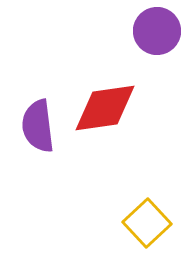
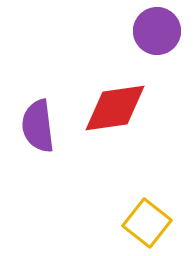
red diamond: moved 10 px right
yellow square: rotated 9 degrees counterclockwise
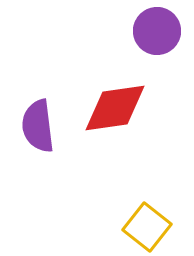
yellow square: moved 4 px down
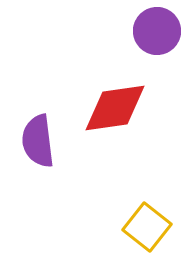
purple semicircle: moved 15 px down
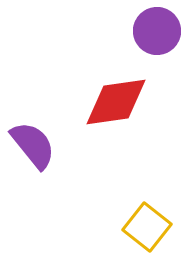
red diamond: moved 1 px right, 6 px up
purple semicircle: moved 5 px left, 4 px down; rotated 148 degrees clockwise
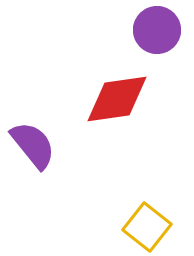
purple circle: moved 1 px up
red diamond: moved 1 px right, 3 px up
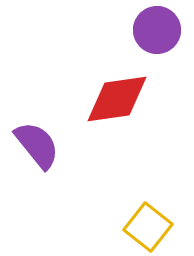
purple semicircle: moved 4 px right
yellow square: moved 1 px right
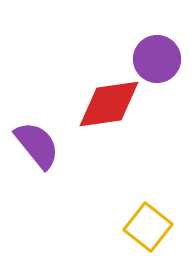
purple circle: moved 29 px down
red diamond: moved 8 px left, 5 px down
